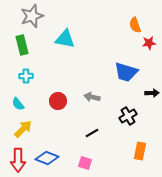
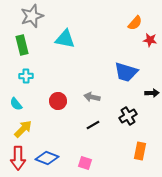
orange semicircle: moved 2 px up; rotated 119 degrees counterclockwise
red star: moved 1 px right, 3 px up; rotated 16 degrees clockwise
cyan semicircle: moved 2 px left
black line: moved 1 px right, 8 px up
red arrow: moved 2 px up
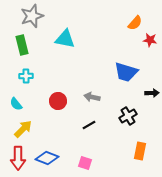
black line: moved 4 px left
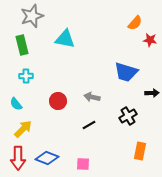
pink square: moved 2 px left, 1 px down; rotated 16 degrees counterclockwise
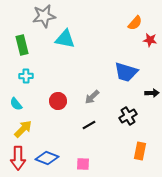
gray star: moved 12 px right; rotated 10 degrees clockwise
gray arrow: rotated 56 degrees counterclockwise
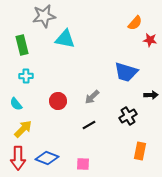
black arrow: moved 1 px left, 2 px down
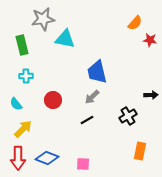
gray star: moved 1 px left, 3 px down
blue trapezoid: moved 29 px left; rotated 60 degrees clockwise
red circle: moved 5 px left, 1 px up
black line: moved 2 px left, 5 px up
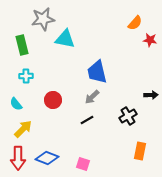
pink square: rotated 16 degrees clockwise
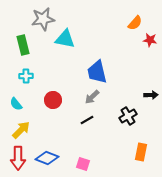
green rectangle: moved 1 px right
yellow arrow: moved 2 px left, 1 px down
orange rectangle: moved 1 px right, 1 px down
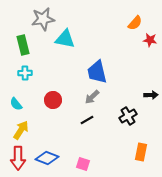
cyan cross: moved 1 px left, 3 px up
yellow arrow: rotated 12 degrees counterclockwise
